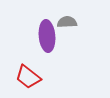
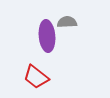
red trapezoid: moved 8 px right
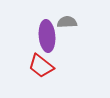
red trapezoid: moved 5 px right, 11 px up
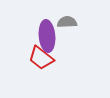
red trapezoid: moved 8 px up
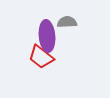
red trapezoid: moved 1 px up
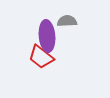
gray semicircle: moved 1 px up
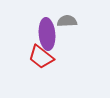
purple ellipse: moved 2 px up
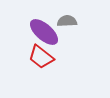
purple ellipse: moved 3 px left, 2 px up; rotated 44 degrees counterclockwise
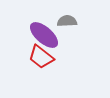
purple ellipse: moved 3 px down
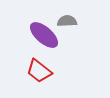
red trapezoid: moved 2 px left, 14 px down
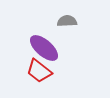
purple ellipse: moved 13 px down
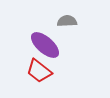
purple ellipse: moved 1 px right, 3 px up
